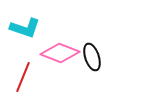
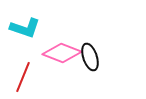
pink diamond: moved 2 px right
black ellipse: moved 2 px left
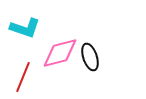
pink diamond: moved 2 px left; rotated 36 degrees counterclockwise
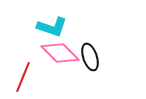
cyan L-shape: moved 27 px right, 1 px up
pink diamond: rotated 60 degrees clockwise
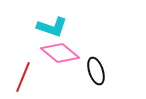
pink diamond: rotated 6 degrees counterclockwise
black ellipse: moved 6 px right, 14 px down
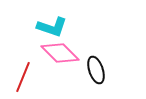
pink diamond: rotated 6 degrees clockwise
black ellipse: moved 1 px up
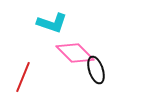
cyan L-shape: moved 4 px up
pink diamond: moved 15 px right
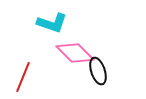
black ellipse: moved 2 px right, 1 px down
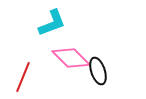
cyan L-shape: rotated 40 degrees counterclockwise
pink diamond: moved 4 px left, 5 px down
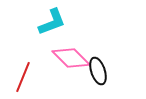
cyan L-shape: moved 1 px up
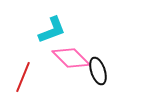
cyan L-shape: moved 8 px down
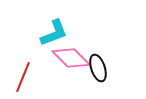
cyan L-shape: moved 2 px right, 3 px down
black ellipse: moved 3 px up
